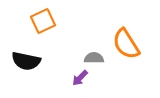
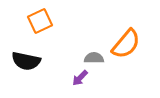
orange square: moved 3 px left
orange semicircle: rotated 108 degrees counterclockwise
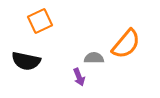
purple arrow: moved 1 px left, 1 px up; rotated 66 degrees counterclockwise
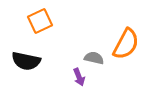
orange semicircle: rotated 12 degrees counterclockwise
gray semicircle: rotated 12 degrees clockwise
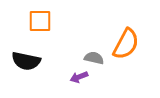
orange square: rotated 25 degrees clockwise
purple arrow: rotated 90 degrees clockwise
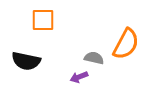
orange square: moved 3 px right, 1 px up
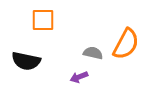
gray semicircle: moved 1 px left, 5 px up
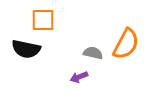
black semicircle: moved 12 px up
